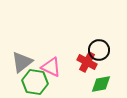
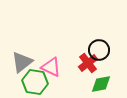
red cross: moved 1 px right, 1 px down; rotated 24 degrees clockwise
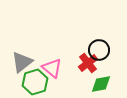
pink triangle: moved 1 px right, 1 px down; rotated 15 degrees clockwise
green hexagon: rotated 25 degrees counterclockwise
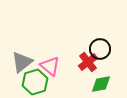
black circle: moved 1 px right, 1 px up
red cross: moved 1 px up
pink triangle: moved 2 px left, 2 px up
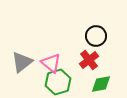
black circle: moved 4 px left, 13 px up
red cross: moved 1 px right, 2 px up
pink triangle: moved 1 px right, 3 px up
green hexagon: moved 23 px right
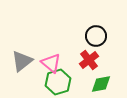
gray triangle: moved 1 px up
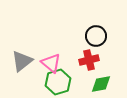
red cross: rotated 24 degrees clockwise
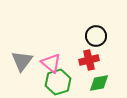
gray triangle: rotated 15 degrees counterclockwise
green diamond: moved 2 px left, 1 px up
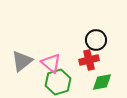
black circle: moved 4 px down
gray triangle: rotated 15 degrees clockwise
green diamond: moved 3 px right, 1 px up
